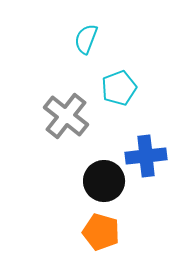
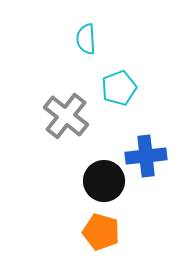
cyan semicircle: rotated 24 degrees counterclockwise
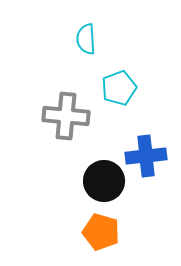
gray cross: rotated 33 degrees counterclockwise
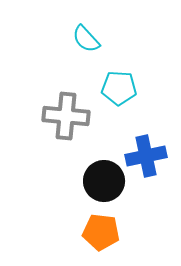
cyan semicircle: rotated 40 degrees counterclockwise
cyan pentagon: rotated 24 degrees clockwise
blue cross: rotated 6 degrees counterclockwise
orange pentagon: rotated 9 degrees counterclockwise
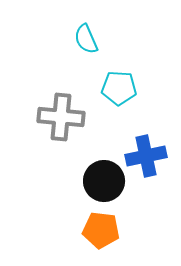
cyan semicircle: rotated 20 degrees clockwise
gray cross: moved 5 px left, 1 px down
orange pentagon: moved 2 px up
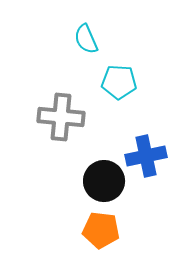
cyan pentagon: moved 6 px up
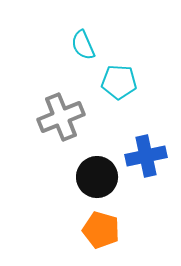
cyan semicircle: moved 3 px left, 6 px down
gray cross: rotated 27 degrees counterclockwise
black circle: moved 7 px left, 4 px up
orange pentagon: rotated 9 degrees clockwise
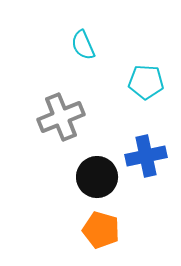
cyan pentagon: moved 27 px right
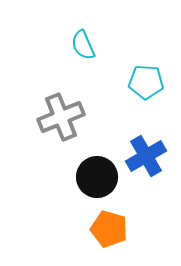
blue cross: rotated 18 degrees counterclockwise
orange pentagon: moved 8 px right, 1 px up
